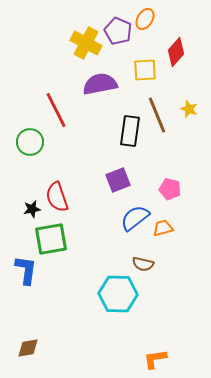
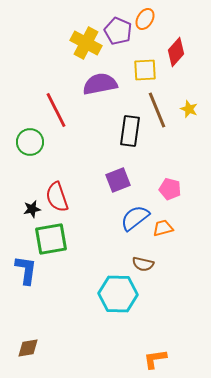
brown line: moved 5 px up
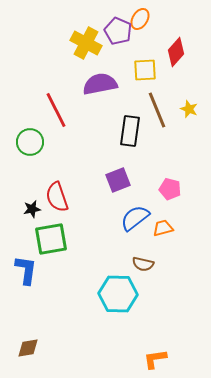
orange ellipse: moved 5 px left
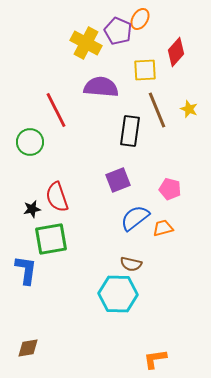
purple semicircle: moved 1 px right, 3 px down; rotated 16 degrees clockwise
brown semicircle: moved 12 px left
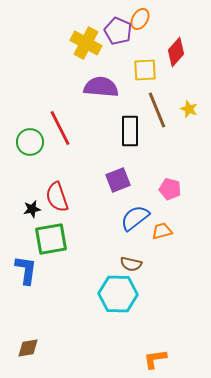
red line: moved 4 px right, 18 px down
black rectangle: rotated 8 degrees counterclockwise
orange trapezoid: moved 1 px left, 3 px down
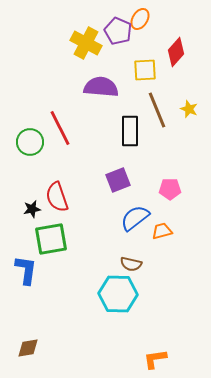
pink pentagon: rotated 15 degrees counterclockwise
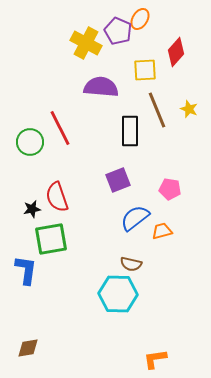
pink pentagon: rotated 10 degrees clockwise
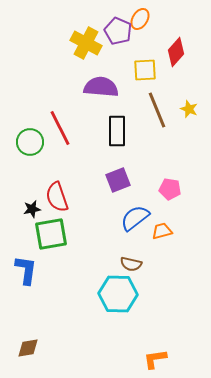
black rectangle: moved 13 px left
green square: moved 5 px up
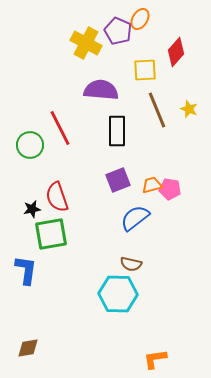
purple semicircle: moved 3 px down
green circle: moved 3 px down
orange trapezoid: moved 10 px left, 46 px up
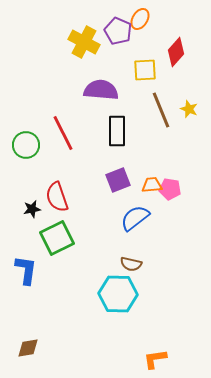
yellow cross: moved 2 px left, 1 px up
brown line: moved 4 px right
red line: moved 3 px right, 5 px down
green circle: moved 4 px left
orange trapezoid: rotated 10 degrees clockwise
green square: moved 6 px right, 4 px down; rotated 16 degrees counterclockwise
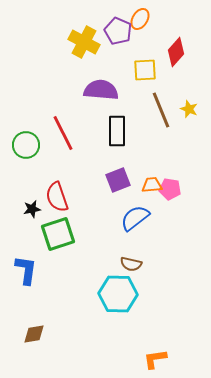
green square: moved 1 px right, 4 px up; rotated 8 degrees clockwise
brown diamond: moved 6 px right, 14 px up
